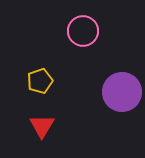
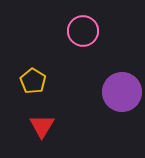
yellow pentagon: moved 7 px left; rotated 20 degrees counterclockwise
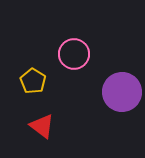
pink circle: moved 9 px left, 23 px down
red triangle: rotated 24 degrees counterclockwise
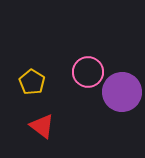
pink circle: moved 14 px right, 18 px down
yellow pentagon: moved 1 px left, 1 px down
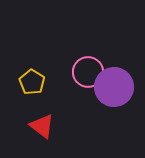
purple circle: moved 8 px left, 5 px up
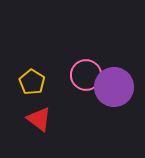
pink circle: moved 2 px left, 3 px down
red triangle: moved 3 px left, 7 px up
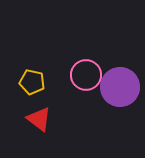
yellow pentagon: rotated 20 degrees counterclockwise
purple circle: moved 6 px right
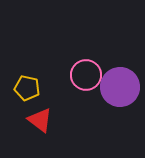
yellow pentagon: moved 5 px left, 6 px down
red triangle: moved 1 px right, 1 px down
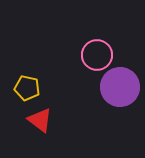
pink circle: moved 11 px right, 20 px up
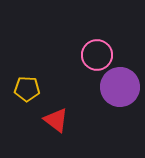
yellow pentagon: moved 1 px down; rotated 10 degrees counterclockwise
red triangle: moved 16 px right
